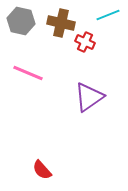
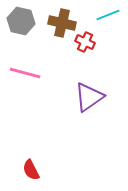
brown cross: moved 1 px right
pink line: moved 3 px left; rotated 8 degrees counterclockwise
red semicircle: moved 11 px left; rotated 15 degrees clockwise
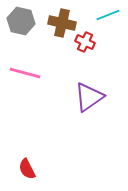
red semicircle: moved 4 px left, 1 px up
